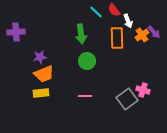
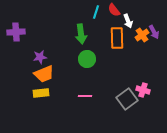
cyan line: rotated 64 degrees clockwise
purple arrow: rotated 16 degrees clockwise
green circle: moved 2 px up
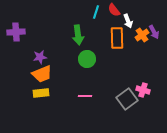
green arrow: moved 3 px left, 1 px down
orange trapezoid: moved 2 px left
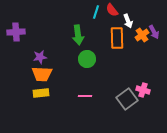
red semicircle: moved 2 px left
orange trapezoid: rotated 25 degrees clockwise
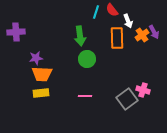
green arrow: moved 2 px right, 1 px down
purple star: moved 4 px left, 1 px down
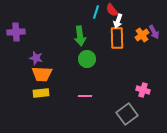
white arrow: moved 10 px left; rotated 40 degrees clockwise
purple star: rotated 24 degrees clockwise
gray square: moved 15 px down
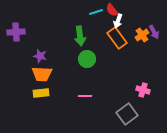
cyan line: rotated 56 degrees clockwise
orange rectangle: rotated 35 degrees counterclockwise
purple star: moved 4 px right, 2 px up
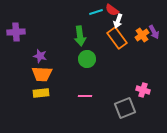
red semicircle: rotated 16 degrees counterclockwise
gray square: moved 2 px left, 6 px up; rotated 15 degrees clockwise
